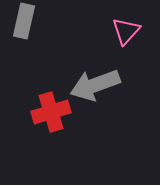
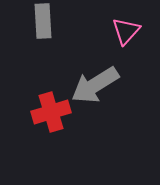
gray rectangle: moved 19 px right; rotated 16 degrees counterclockwise
gray arrow: rotated 12 degrees counterclockwise
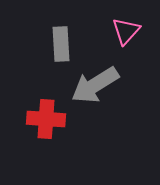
gray rectangle: moved 18 px right, 23 px down
red cross: moved 5 px left, 7 px down; rotated 21 degrees clockwise
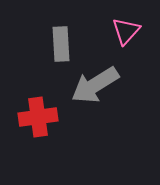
red cross: moved 8 px left, 2 px up; rotated 12 degrees counterclockwise
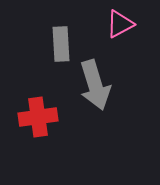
pink triangle: moved 6 px left, 7 px up; rotated 20 degrees clockwise
gray arrow: rotated 75 degrees counterclockwise
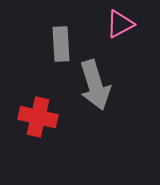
red cross: rotated 21 degrees clockwise
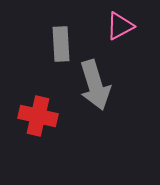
pink triangle: moved 2 px down
red cross: moved 1 px up
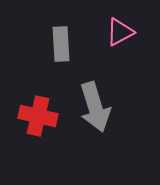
pink triangle: moved 6 px down
gray arrow: moved 22 px down
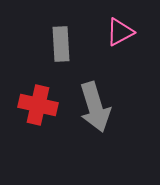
red cross: moved 11 px up
